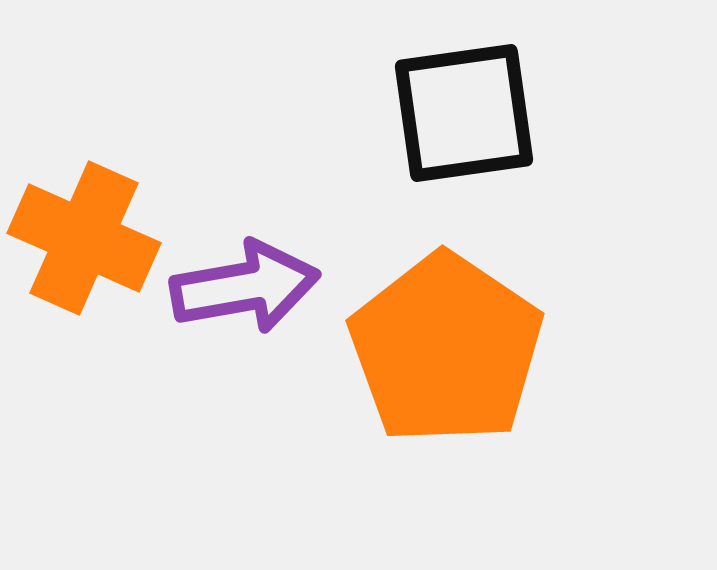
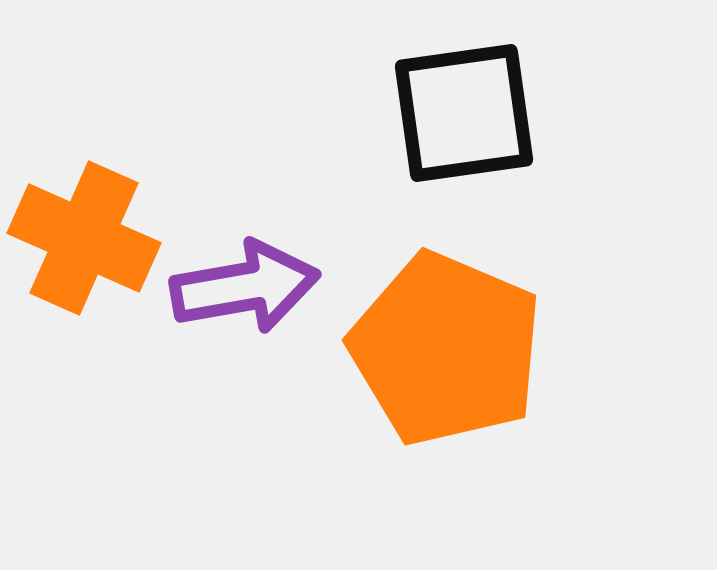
orange pentagon: rotated 11 degrees counterclockwise
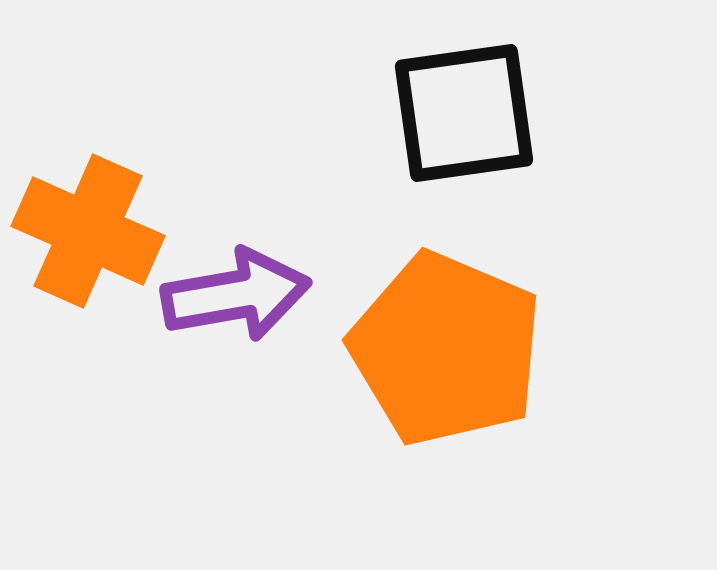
orange cross: moved 4 px right, 7 px up
purple arrow: moved 9 px left, 8 px down
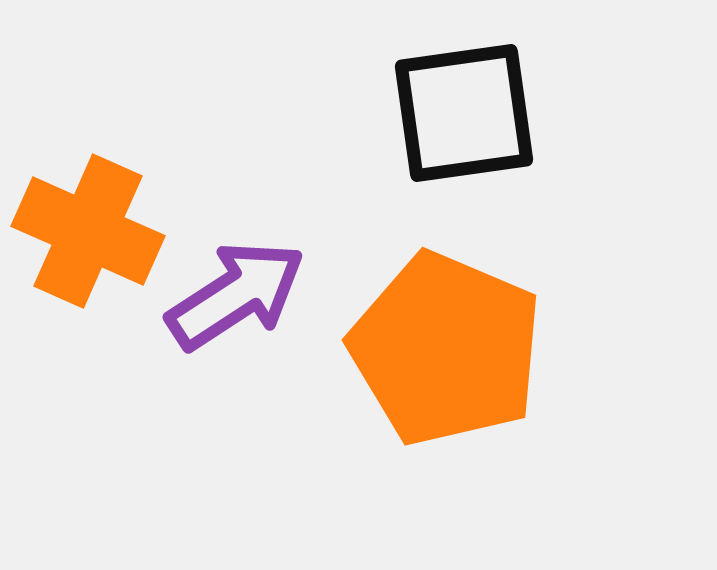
purple arrow: rotated 23 degrees counterclockwise
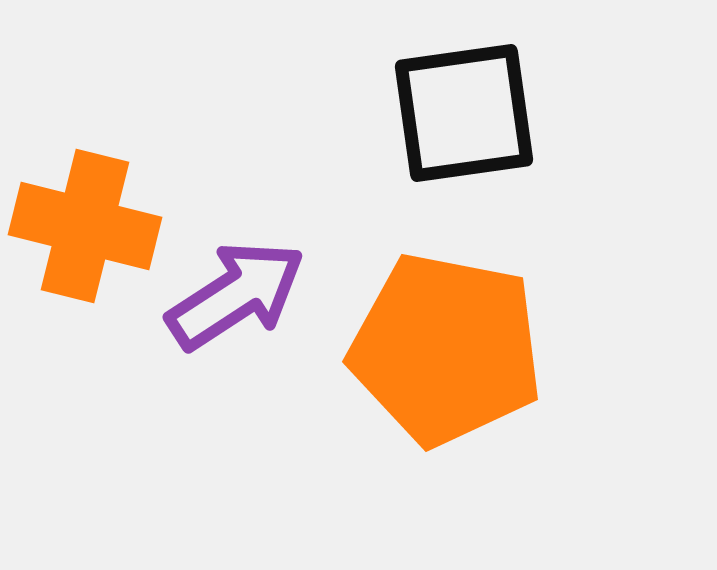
orange cross: moved 3 px left, 5 px up; rotated 10 degrees counterclockwise
orange pentagon: rotated 12 degrees counterclockwise
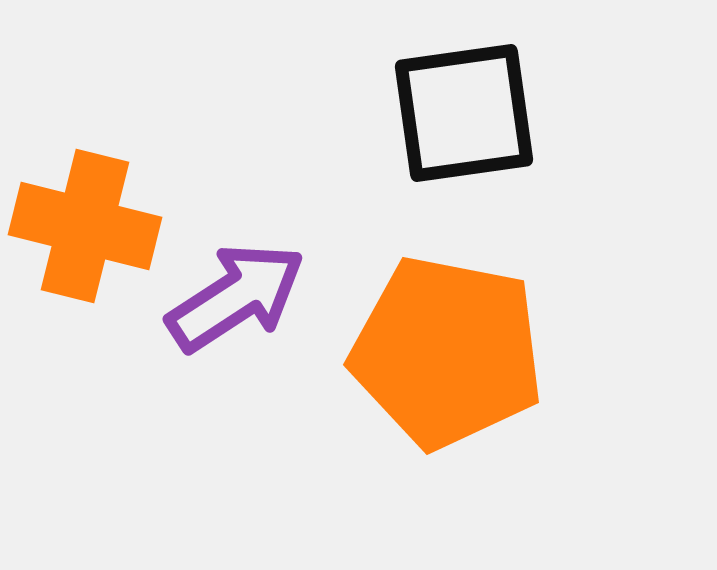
purple arrow: moved 2 px down
orange pentagon: moved 1 px right, 3 px down
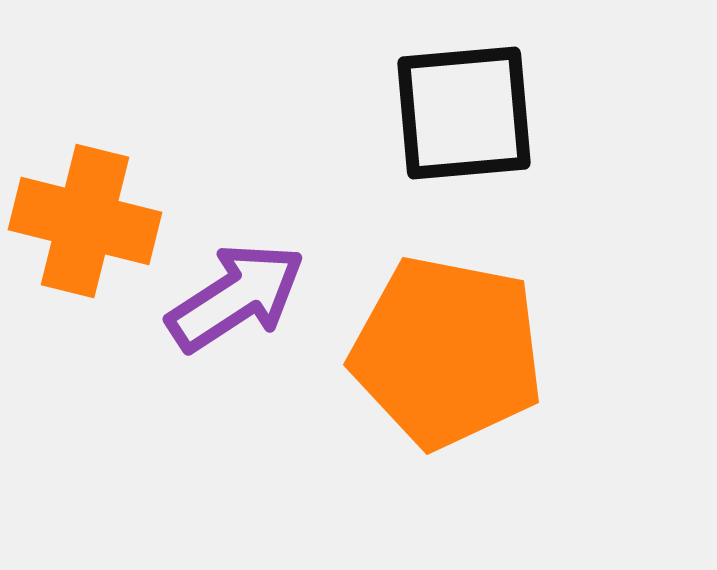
black square: rotated 3 degrees clockwise
orange cross: moved 5 px up
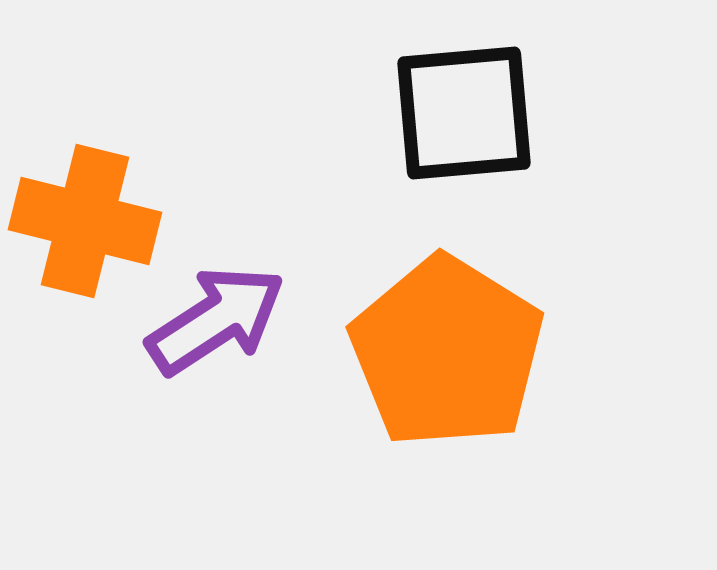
purple arrow: moved 20 px left, 23 px down
orange pentagon: rotated 21 degrees clockwise
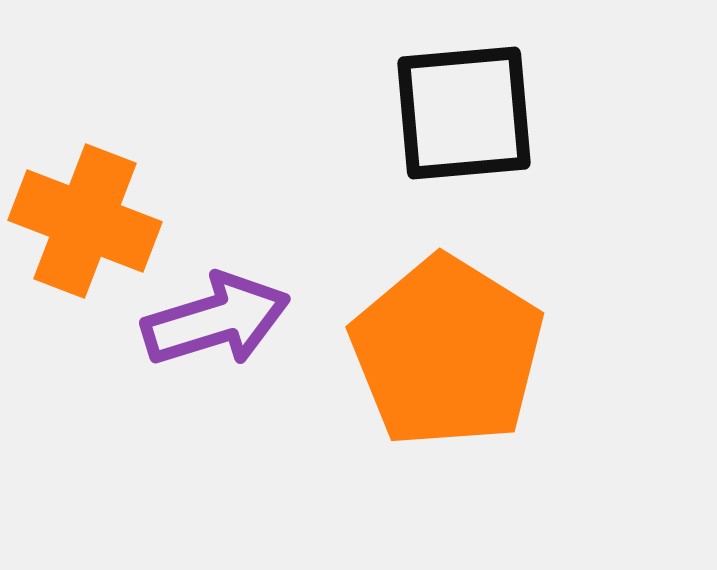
orange cross: rotated 7 degrees clockwise
purple arrow: rotated 16 degrees clockwise
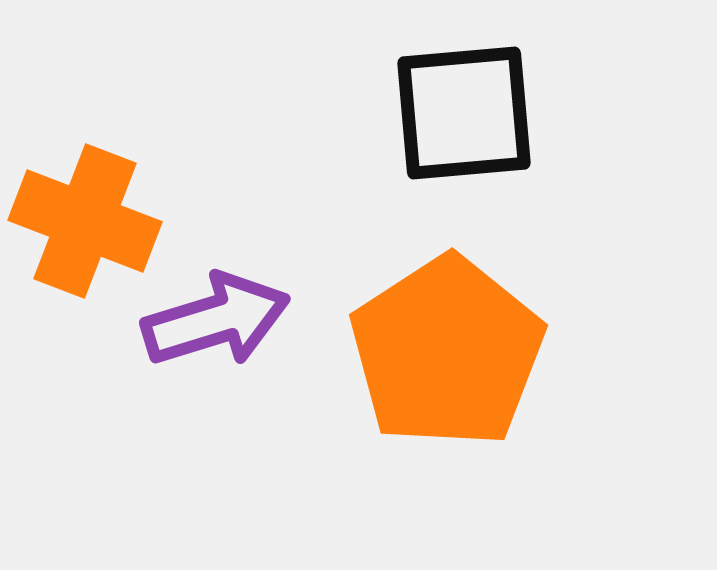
orange pentagon: rotated 7 degrees clockwise
